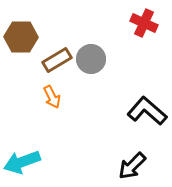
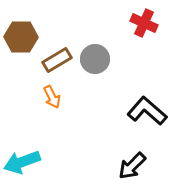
gray circle: moved 4 px right
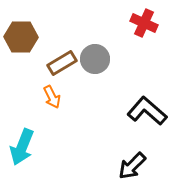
brown rectangle: moved 5 px right, 3 px down
cyan arrow: moved 15 px up; rotated 48 degrees counterclockwise
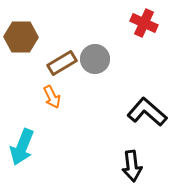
black L-shape: moved 1 px down
black arrow: rotated 52 degrees counterclockwise
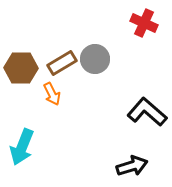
brown hexagon: moved 31 px down
orange arrow: moved 3 px up
black arrow: rotated 100 degrees counterclockwise
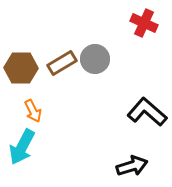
orange arrow: moved 19 px left, 17 px down
cyan arrow: rotated 6 degrees clockwise
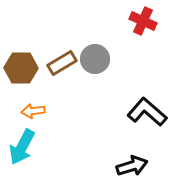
red cross: moved 1 px left, 2 px up
orange arrow: rotated 110 degrees clockwise
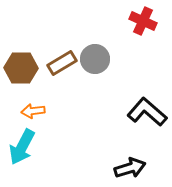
black arrow: moved 2 px left, 2 px down
